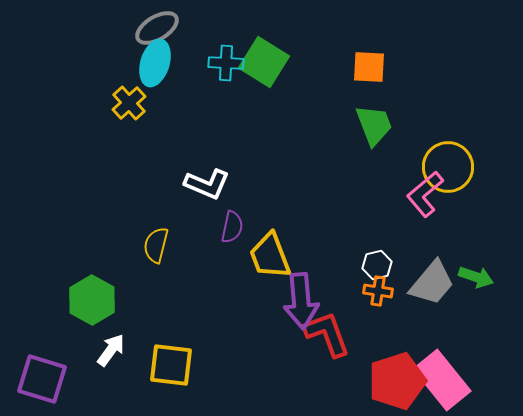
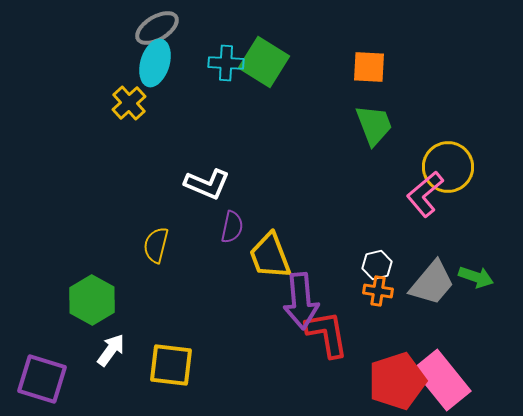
red L-shape: rotated 10 degrees clockwise
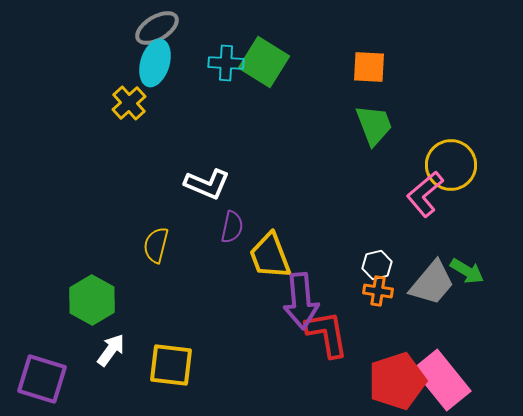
yellow circle: moved 3 px right, 2 px up
green arrow: moved 9 px left, 6 px up; rotated 12 degrees clockwise
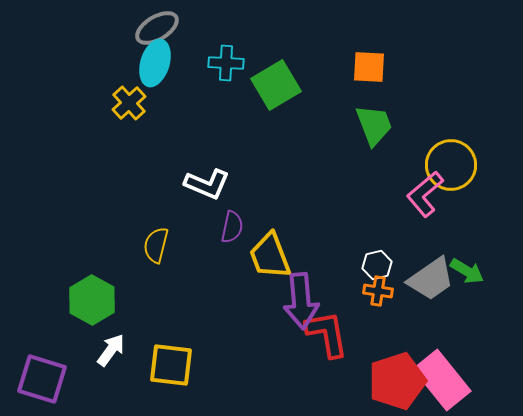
green square: moved 12 px right, 23 px down; rotated 27 degrees clockwise
gray trapezoid: moved 1 px left, 4 px up; rotated 15 degrees clockwise
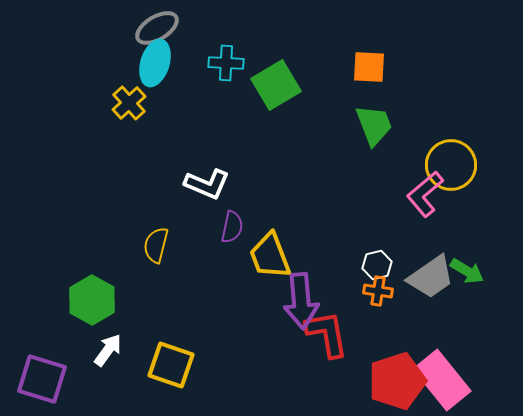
gray trapezoid: moved 2 px up
white arrow: moved 3 px left
yellow square: rotated 12 degrees clockwise
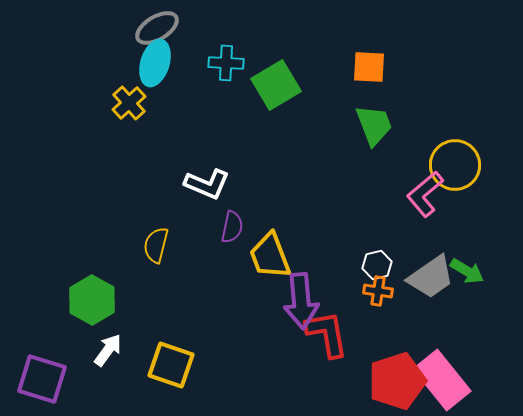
yellow circle: moved 4 px right
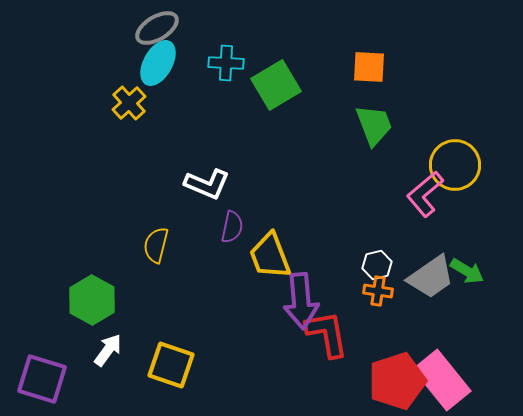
cyan ellipse: moved 3 px right; rotated 12 degrees clockwise
